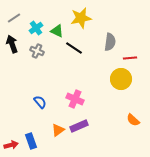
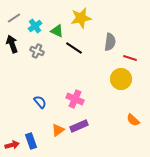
cyan cross: moved 1 px left, 2 px up
red line: rotated 24 degrees clockwise
red arrow: moved 1 px right
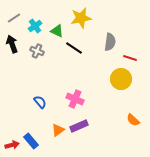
blue rectangle: rotated 21 degrees counterclockwise
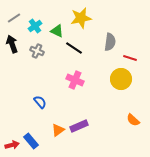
pink cross: moved 19 px up
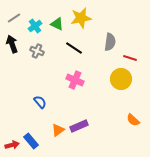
green triangle: moved 7 px up
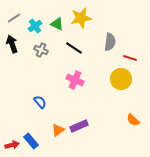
gray cross: moved 4 px right, 1 px up
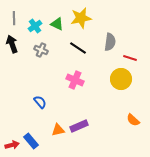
gray line: rotated 56 degrees counterclockwise
black line: moved 4 px right
orange triangle: rotated 24 degrees clockwise
